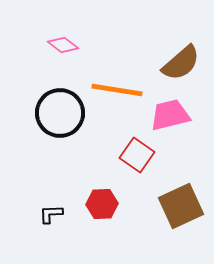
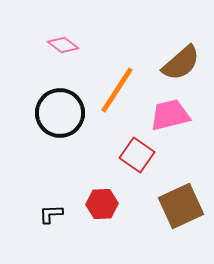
orange line: rotated 66 degrees counterclockwise
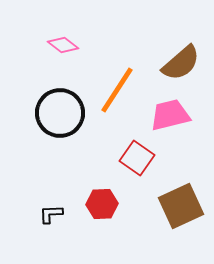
red square: moved 3 px down
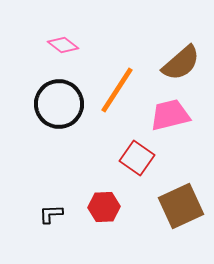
black circle: moved 1 px left, 9 px up
red hexagon: moved 2 px right, 3 px down
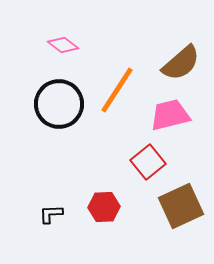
red square: moved 11 px right, 4 px down; rotated 16 degrees clockwise
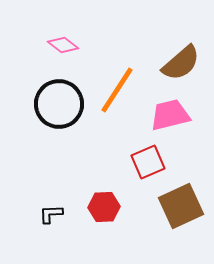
red square: rotated 16 degrees clockwise
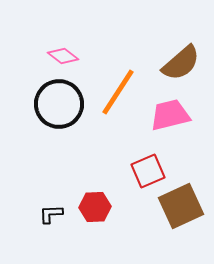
pink diamond: moved 11 px down
orange line: moved 1 px right, 2 px down
red square: moved 9 px down
red hexagon: moved 9 px left
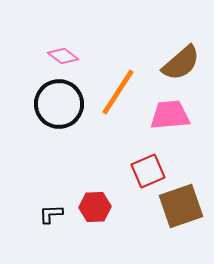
pink trapezoid: rotated 9 degrees clockwise
brown square: rotated 6 degrees clockwise
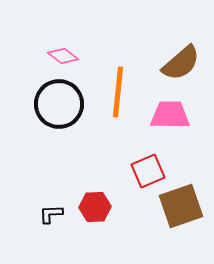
orange line: rotated 27 degrees counterclockwise
pink trapezoid: rotated 6 degrees clockwise
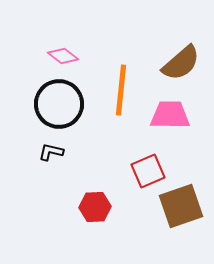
orange line: moved 3 px right, 2 px up
black L-shape: moved 62 px up; rotated 15 degrees clockwise
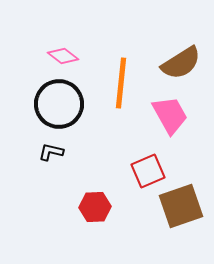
brown semicircle: rotated 9 degrees clockwise
orange line: moved 7 px up
pink trapezoid: rotated 60 degrees clockwise
